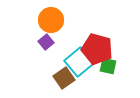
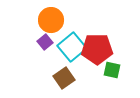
purple square: moved 1 px left
red pentagon: rotated 16 degrees counterclockwise
cyan square: moved 7 px left, 15 px up
green square: moved 4 px right, 4 px down
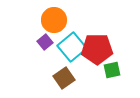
orange circle: moved 3 px right
green square: rotated 24 degrees counterclockwise
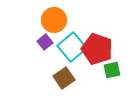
red pentagon: rotated 20 degrees clockwise
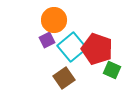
purple square: moved 2 px right, 2 px up; rotated 14 degrees clockwise
green square: rotated 36 degrees clockwise
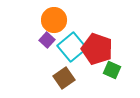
purple square: rotated 21 degrees counterclockwise
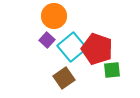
orange circle: moved 4 px up
green square: rotated 30 degrees counterclockwise
